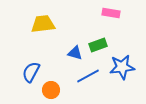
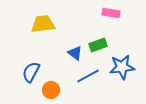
blue triangle: rotated 21 degrees clockwise
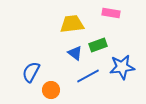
yellow trapezoid: moved 29 px right
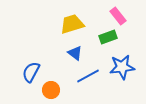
pink rectangle: moved 7 px right, 3 px down; rotated 42 degrees clockwise
yellow trapezoid: rotated 10 degrees counterclockwise
green rectangle: moved 10 px right, 8 px up
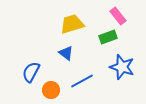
blue triangle: moved 9 px left
blue star: rotated 25 degrees clockwise
blue line: moved 6 px left, 5 px down
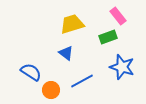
blue semicircle: rotated 95 degrees clockwise
